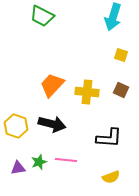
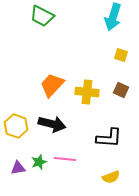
pink line: moved 1 px left, 1 px up
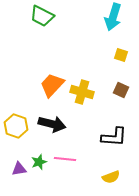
yellow cross: moved 5 px left; rotated 10 degrees clockwise
black L-shape: moved 5 px right, 1 px up
purple triangle: moved 1 px right, 1 px down
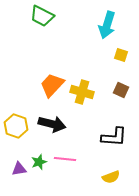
cyan arrow: moved 6 px left, 8 px down
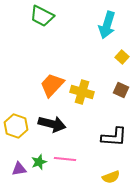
yellow square: moved 1 px right, 2 px down; rotated 24 degrees clockwise
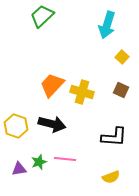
green trapezoid: rotated 110 degrees clockwise
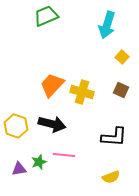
green trapezoid: moved 4 px right; rotated 20 degrees clockwise
pink line: moved 1 px left, 4 px up
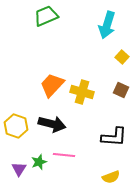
purple triangle: rotated 49 degrees counterclockwise
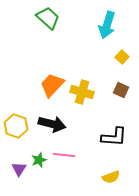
green trapezoid: moved 2 px right, 2 px down; rotated 65 degrees clockwise
green star: moved 2 px up
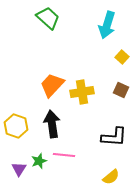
yellow cross: rotated 25 degrees counterclockwise
black arrow: rotated 112 degrees counterclockwise
green star: moved 1 px down
yellow semicircle: rotated 18 degrees counterclockwise
